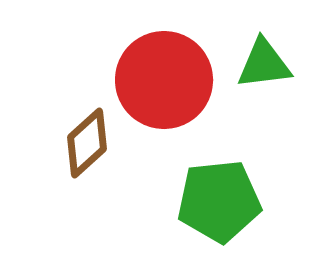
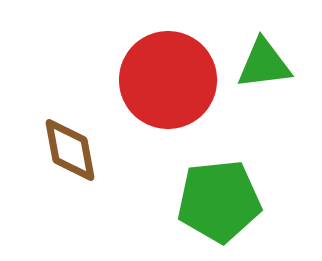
red circle: moved 4 px right
brown diamond: moved 17 px left, 7 px down; rotated 58 degrees counterclockwise
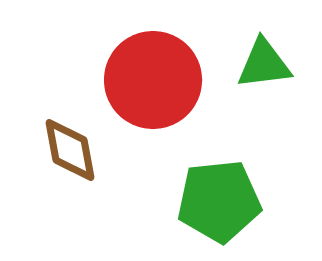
red circle: moved 15 px left
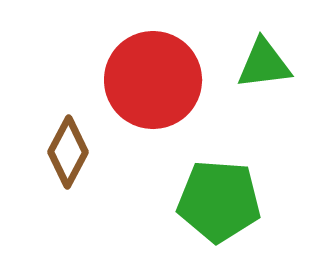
brown diamond: moved 2 px left, 2 px down; rotated 38 degrees clockwise
green pentagon: rotated 10 degrees clockwise
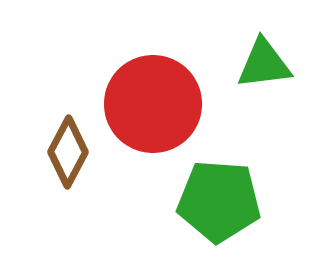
red circle: moved 24 px down
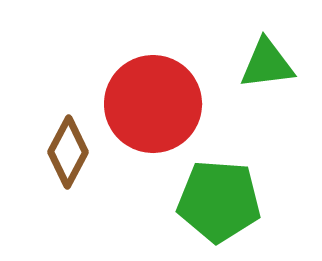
green triangle: moved 3 px right
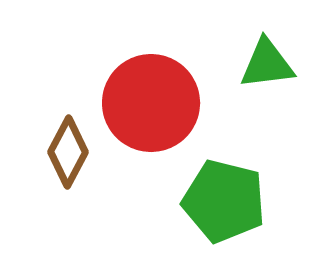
red circle: moved 2 px left, 1 px up
green pentagon: moved 5 px right; rotated 10 degrees clockwise
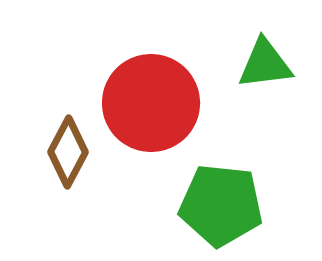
green triangle: moved 2 px left
green pentagon: moved 3 px left, 4 px down; rotated 8 degrees counterclockwise
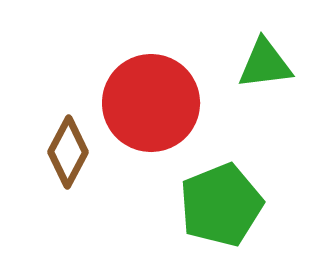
green pentagon: rotated 28 degrees counterclockwise
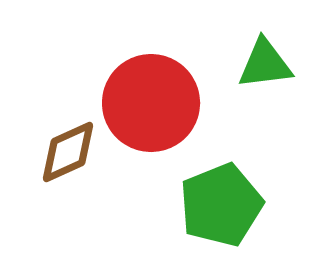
brown diamond: rotated 38 degrees clockwise
